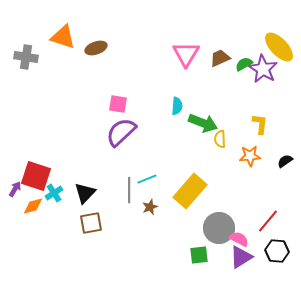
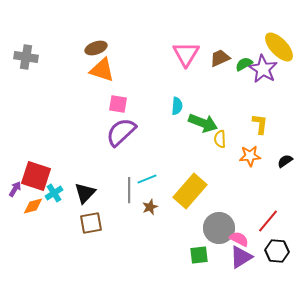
orange triangle: moved 39 px right, 33 px down
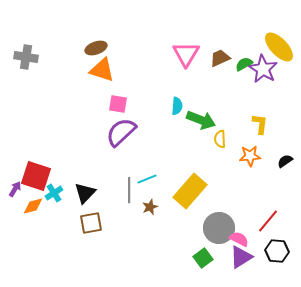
green arrow: moved 2 px left, 3 px up
green square: moved 4 px right, 3 px down; rotated 30 degrees counterclockwise
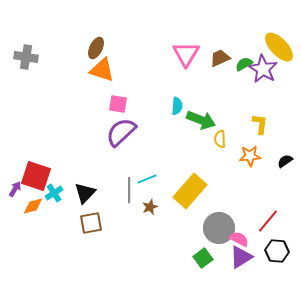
brown ellipse: rotated 45 degrees counterclockwise
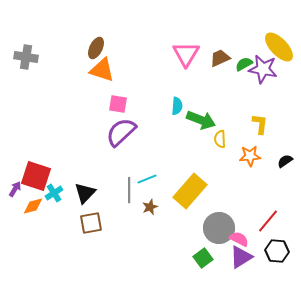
purple star: rotated 20 degrees counterclockwise
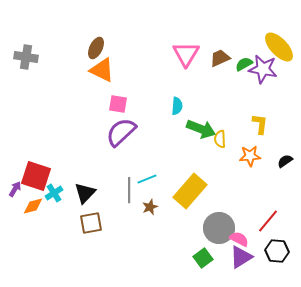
orange triangle: rotated 8 degrees clockwise
green arrow: moved 9 px down
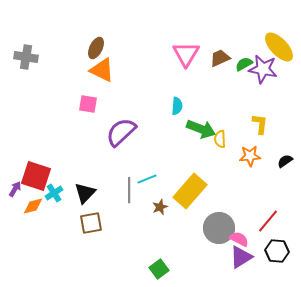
pink square: moved 30 px left
brown star: moved 10 px right
green square: moved 44 px left, 11 px down
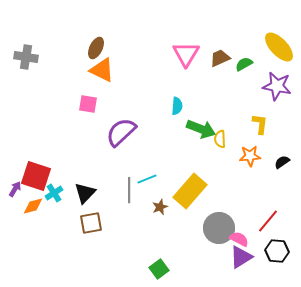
purple star: moved 14 px right, 17 px down
black semicircle: moved 3 px left, 1 px down
